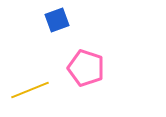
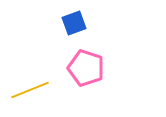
blue square: moved 17 px right, 3 px down
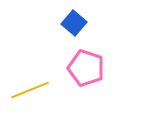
blue square: rotated 30 degrees counterclockwise
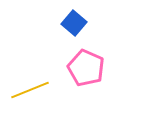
pink pentagon: rotated 6 degrees clockwise
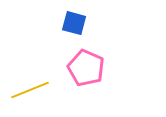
blue square: rotated 25 degrees counterclockwise
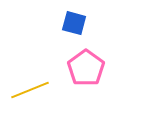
pink pentagon: rotated 12 degrees clockwise
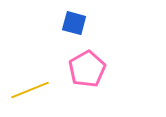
pink pentagon: moved 1 px right, 1 px down; rotated 6 degrees clockwise
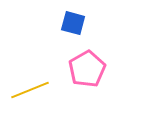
blue square: moved 1 px left
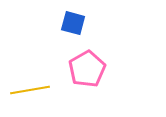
yellow line: rotated 12 degrees clockwise
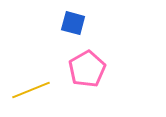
yellow line: moved 1 px right; rotated 12 degrees counterclockwise
